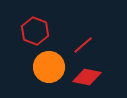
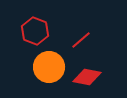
red line: moved 2 px left, 5 px up
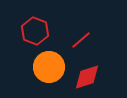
red diamond: rotated 28 degrees counterclockwise
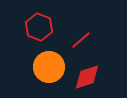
red hexagon: moved 4 px right, 4 px up
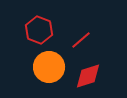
red hexagon: moved 3 px down
red diamond: moved 1 px right, 1 px up
